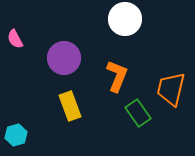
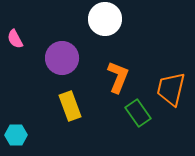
white circle: moved 20 px left
purple circle: moved 2 px left
orange L-shape: moved 1 px right, 1 px down
cyan hexagon: rotated 15 degrees clockwise
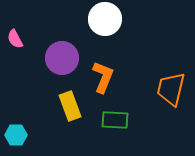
orange L-shape: moved 15 px left
green rectangle: moved 23 px left, 7 px down; rotated 52 degrees counterclockwise
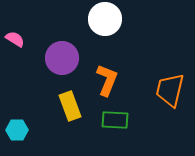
pink semicircle: rotated 150 degrees clockwise
orange L-shape: moved 4 px right, 3 px down
orange trapezoid: moved 1 px left, 1 px down
cyan hexagon: moved 1 px right, 5 px up
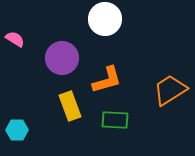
orange L-shape: rotated 52 degrees clockwise
orange trapezoid: rotated 45 degrees clockwise
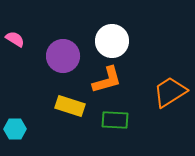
white circle: moved 7 px right, 22 px down
purple circle: moved 1 px right, 2 px up
orange trapezoid: moved 2 px down
yellow rectangle: rotated 52 degrees counterclockwise
cyan hexagon: moved 2 px left, 1 px up
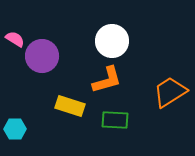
purple circle: moved 21 px left
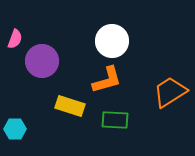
pink semicircle: rotated 78 degrees clockwise
purple circle: moved 5 px down
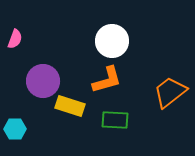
purple circle: moved 1 px right, 20 px down
orange trapezoid: rotated 6 degrees counterclockwise
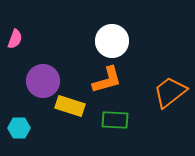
cyan hexagon: moved 4 px right, 1 px up
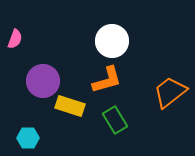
green rectangle: rotated 56 degrees clockwise
cyan hexagon: moved 9 px right, 10 px down
